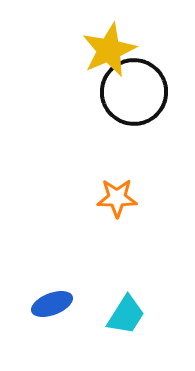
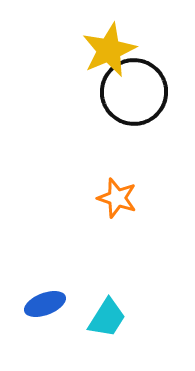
orange star: rotated 18 degrees clockwise
blue ellipse: moved 7 px left
cyan trapezoid: moved 19 px left, 3 px down
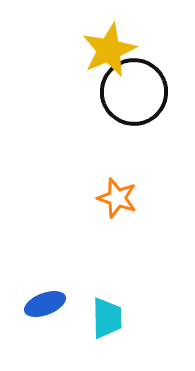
cyan trapezoid: rotated 33 degrees counterclockwise
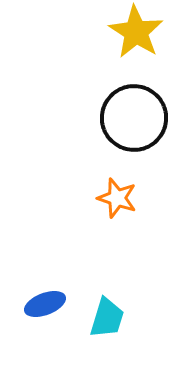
yellow star: moved 27 px right, 18 px up; rotated 16 degrees counterclockwise
black circle: moved 26 px down
cyan trapezoid: rotated 18 degrees clockwise
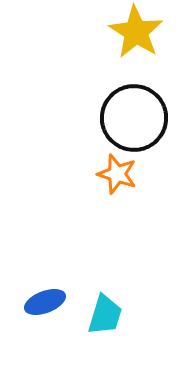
orange star: moved 24 px up
blue ellipse: moved 2 px up
cyan trapezoid: moved 2 px left, 3 px up
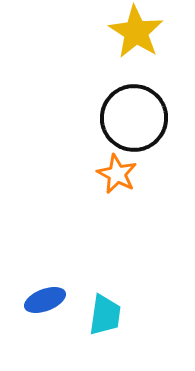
orange star: rotated 9 degrees clockwise
blue ellipse: moved 2 px up
cyan trapezoid: rotated 9 degrees counterclockwise
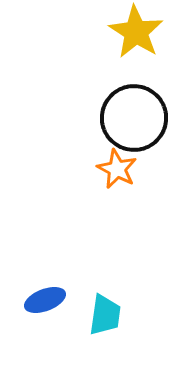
orange star: moved 5 px up
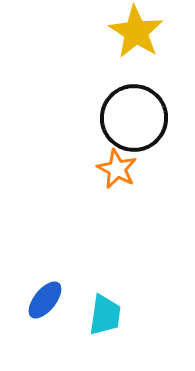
blue ellipse: rotated 30 degrees counterclockwise
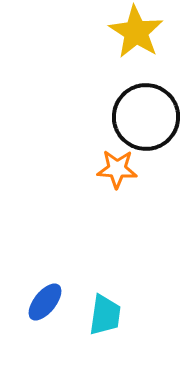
black circle: moved 12 px right, 1 px up
orange star: rotated 24 degrees counterclockwise
blue ellipse: moved 2 px down
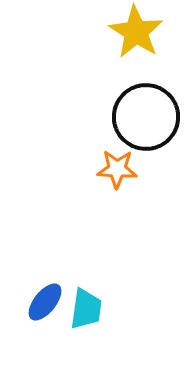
cyan trapezoid: moved 19 px left, 6 px up
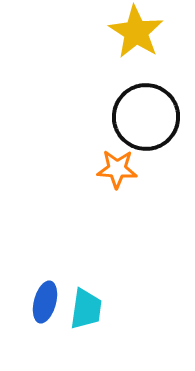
blue ellipse: rotated 24 degrees counterclockwise
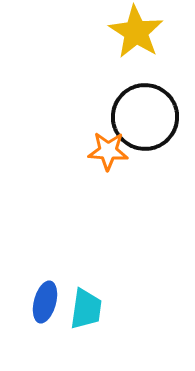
black circle: moved 1 px left
orange star: moved 9 px left, 18 px up
